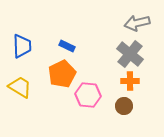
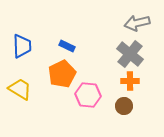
yellow trapezoid: moved 2 px down
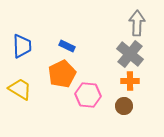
gray arrow: rotated 105 degrees clockwise
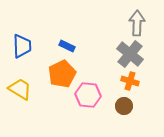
orange cross: rotated 18 degrees clockwise
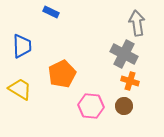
gray arrow: rotated 10 degrees counterclockwise
blue rectangle: moved 16 px left, 34 px up
gray cross: moved 6 px left; rotated 12 degrees counterclockwise
pink hexagon: moved 3 px right, 11 px down
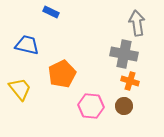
blue trapezoid: moved 5 px right, 1 px up; rotated 75 degrees counterclockwise
gray cross: rotated 16 degrees counterclockwise
yellow trapezoid: rotated 20 degrees clockwise
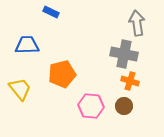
blue trapezoid: rotated 15 degrees counterclockwise
orange pentagon: rotated 12 degrees clockwise
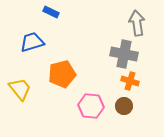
blue trapezoid: moved 5 px right, 3 px up; rotated 15 degrees counterclockwise
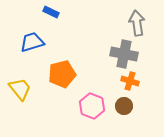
pink hexagon: moved 1 px right; rotated 15 degrees clockwise
